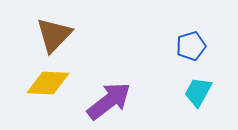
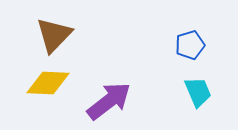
blue pentagon: moved 1 px left, 1 px up
cyan trapezoid: rotated 128 degrees clockwise
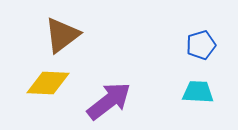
brown triangle: moved 8 px right; rotated 9 degrees clockwise
blue pentagon: moved 11 px right
cyan trapezoid: rotated 64 degrees counterclockwise
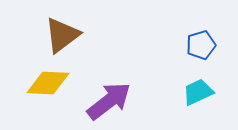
cyan trapezoid: rotated 28 degrees counterclockwise
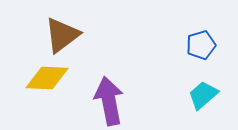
yellow diamond: moved 1 px left, 5 px up
cyan trapezoid: moved 5 px right, 3 px down; rotated 16 degrees counterclockwise
purple arrow: rotated 63 degrees counterclockwise
